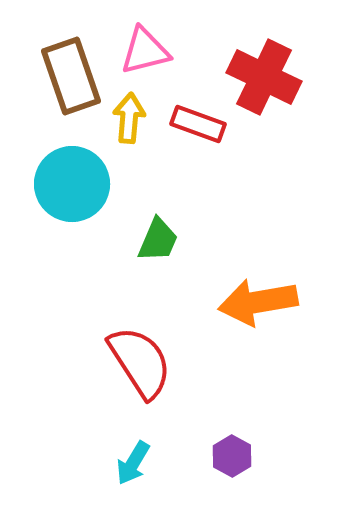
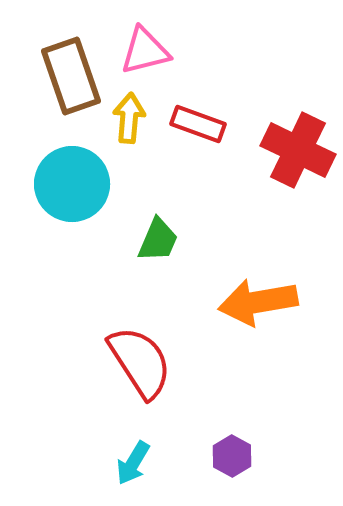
red cross: moved 34 px right, 73 px down
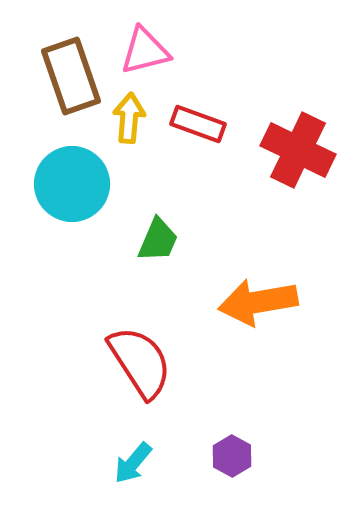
cyan arrow: rotated 9 degrees clockwise
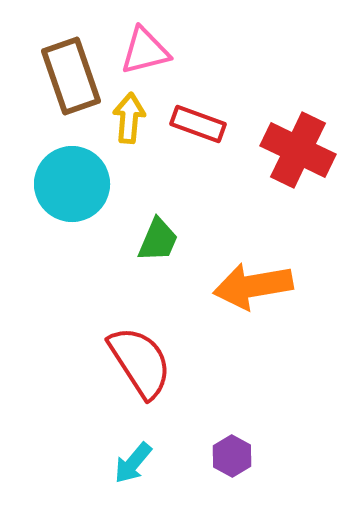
orange arrow: moved 5 px left, 16 px up
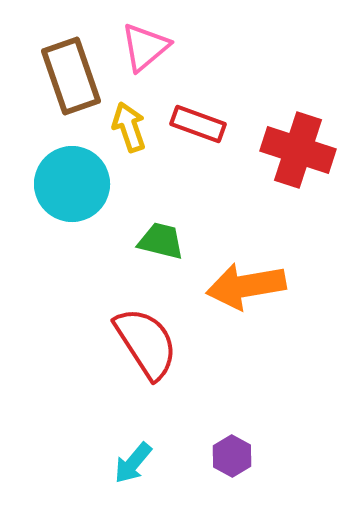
pink triangle: moved 4 px up; rotated 26 degrees counterclockwise
yellow arrow: moved 9 px down; rotated 24 degrees counterclockwise
red cross: rotated 8 degrees counterclockwise
green trapezoid: moved 3 px right, 1 px down; rotated 99 degrees counterclockwise
orange arrow: moved 7 px left
red semicircle: moved 6 px right, 19 px up
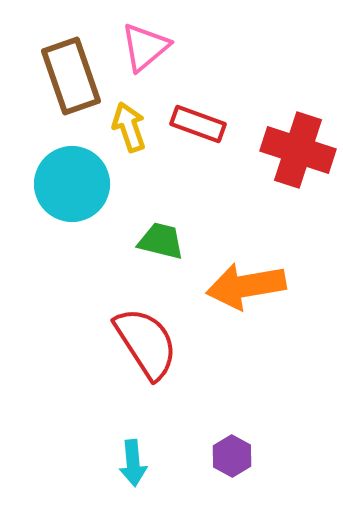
cyan arrow: rotated 45 degrees counterclockwise
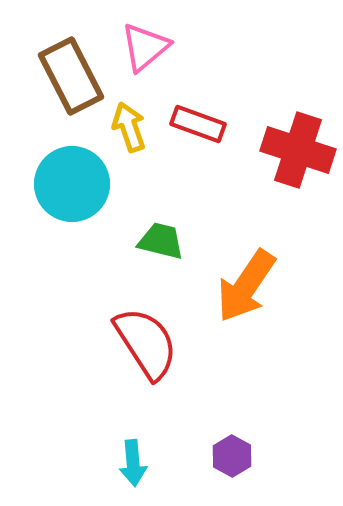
brown rectangle: rotated 8 degrees counterclockwise
orange arrow: rotated 46 degrees counterclockwise
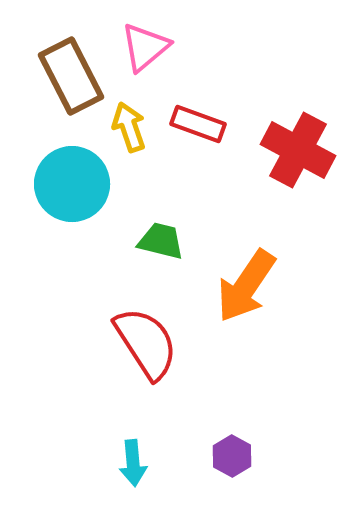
red cross: rotated 10 degrees clockwise
